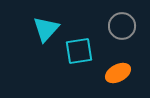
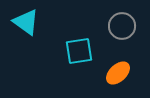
cyan triangle: moved 20 px left, 7 px up; rotated 36 degrees counterclockwise
orange ellipse: rotated 15 degrees counterclockwise
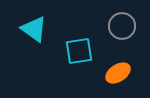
cyan triangle: moved 8 px right, 7 px down
orange ellipse: rotated 10 degrees clockwise
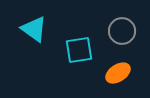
gray circle: moved 5 px down
cyan square: moved 1 px up
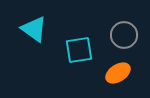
gray circle: moved 2 px right, 4 px down
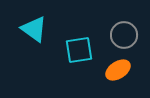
orange ellipse: moved 3 px up
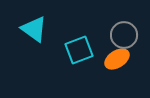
cyan square: rotated 12 degrees counterclockwise
orange ellipse: moved 1 px left, 11 px up
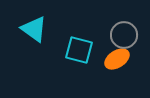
cyan square: rotated 36 degrees clockwise
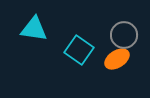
cyan triangle: rotated 28 degrees counterclockwise
cyan square: rotated 20 degrees clockwise
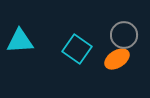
cyan triangle: moved 14 px left, 12 px down; rotated 12 degrees counterclockwise
cyan square: moved 2 px left, 1 px up
